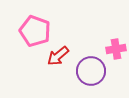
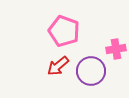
pink pentagon: moved 29 px right
red arrow: moved 10 px down
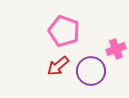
pink cross: rotated 12 degrees counterclockwise
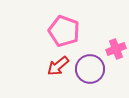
purple circle: moved 1 px left, 2 px up
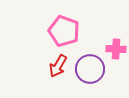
pink cross: rotated 24 degrees clockwise
red arrow: rotated 20 degrees counterclockwise
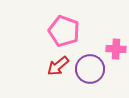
red arrow: rotated 20 degrees clockwise
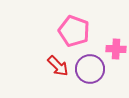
pink pentagon: moved 10 px right
red arrow: rotated 95 degrees counterclockwise
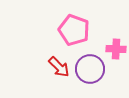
pink pentagon: moved 1 px up
red arrow: moved 1 px right, 1 px down
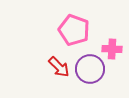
pink cross: moved 4 px left
